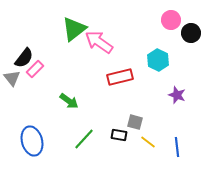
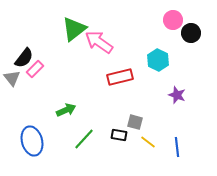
pink circle: moved 2 px right
green arrow: moved 3 px left, 9 px down; rotated 60 degrees counterclockwise
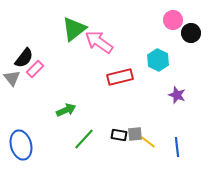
gray square: moved 12 px down; rotated 21 degrees counterclockwise
blue ellipse: moved 11 px left, 4 px down
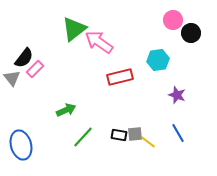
cyan hexagon: rotated 25 degrees clockwise
green line: moved 1 px left, 2 px up
blue line: moved 1 px right, 14 px up; rotated 24 degrees counterclockwise
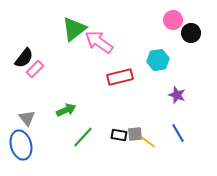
gray triangle: moved 15 px right, 40 px down
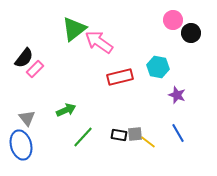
cyan hexagon: moved 7 px down; rotated 20 degrees clockwise
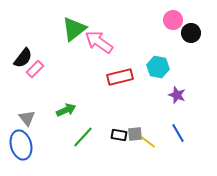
black semicircle: moved 1 px left
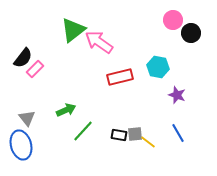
green triangle: moved 1 px left, 1 px down
green line: moved 6 px up
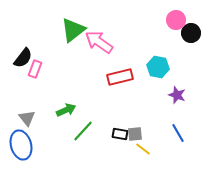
pink circle: moved 3 px right
pink rectangle: rotated 24 degrees counterclockwise
black rectangle: moved 1 px right, 1 px up
yellow line: moved 5 px left, 7 px down
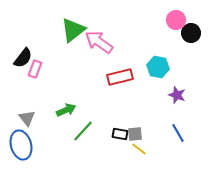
yellow line: moved 4 px left
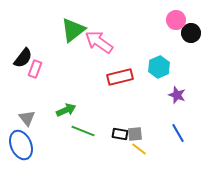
cyan hexagon: moved 1 px right; rotated 25 degrees clockwise
green line: rotated 70 degrees clockwise
blue ellipse: rotated 8 degrees counterclockwise
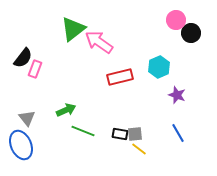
green triangle: moved 1 px up
